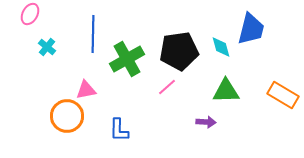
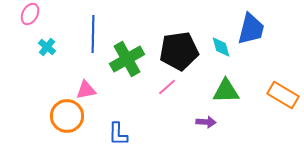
blue L-shape: moved 1 px left, 4 px down
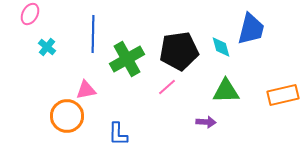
orange rectangle: rotated 44 degrees counterclockwise
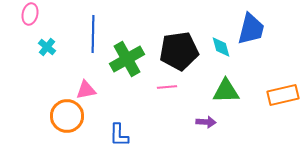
pink ellipse: rotated 15 degrees counterclockwise
pink line: rotated 36 degrees clockwise
blue L-shape: moved 1 px right, 1 px down
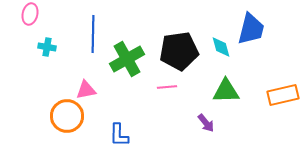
cyan cross: rotated 30 degrees counterclockwise
purple arrow: moved 1 px down; rotated 48 degrees clockwise
